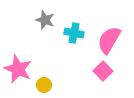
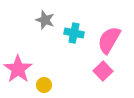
pink star: rotated 12 degrees clockwise
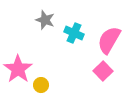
cyan cross: rotated 12 degrees clockwise
yellow circle: moved 3 px left
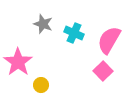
gray star: moved 2 px left, 4 px down
pink star: moved 7 px up
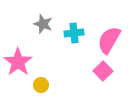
cyan cross: rotated 30 degrees counterclockwise
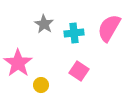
gray star: moved 1 px right; rotated 12 degrees clockwise
pink semicircle: moved 12 px up
pink star: moved 1 px down
pink square: moved 24 px left; rotated 12 degrees counterclockwise
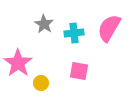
pink square: rotated 24 degrees counterclockwise
yellow circle: moved 2 px up
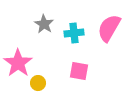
yellow circle: moved 3 px left
